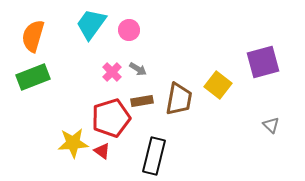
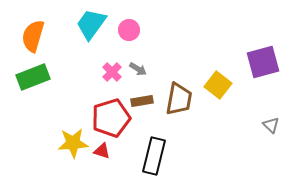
red triangle: rotated 18 degrees counterclockwise
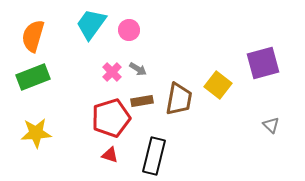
purple square: moved 1 px down
yellow star: moved 37 px left, 10 px up
red triangle: moved 8 px right, 4 px down
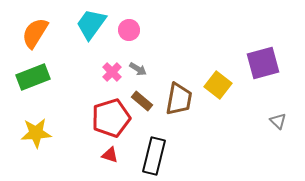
orange semicircle: moved 2 px right, 3 px up; rotated 16 degrees clockwise
brown rectangle: rotated 50 degrees clockwise
gray triangle: moved 7 px right, 4 px up
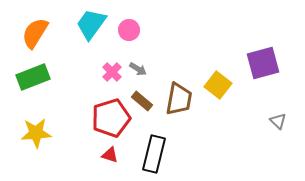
black rectangle: moved 2 px up
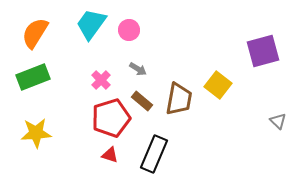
purple square: moved 12 px up
pink cross: moved 11 px left, 8 px down
black rectangle: rotated 9 degrees clockwise
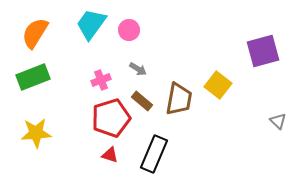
pink cross: rotated 24 degrees clockwise
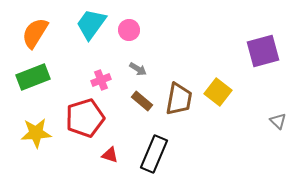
yellow square: moved 7 px down
red pentagon: moved 26 px left
